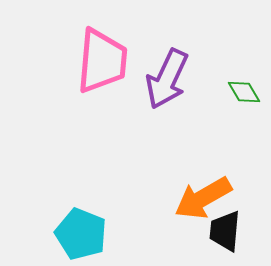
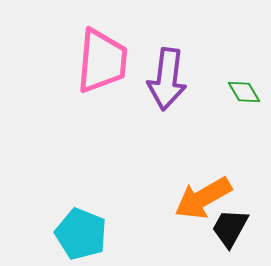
purple arrow: rotated 18 degrees counterclockwise
black trapezoid: moved 5 px right, 3 px up; rotated 24 degrees clockwise
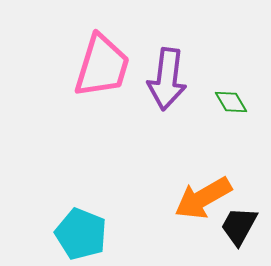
pink trapezoid: moved 5 px down; rotated 12 degrees clockwise
green diamond: moved 13 px left, 10 px down
black trapezoid: moved 9 px right, 2 px up
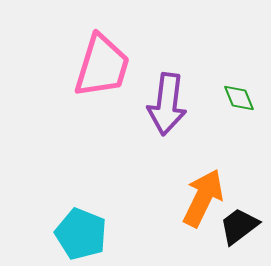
purple arrow: moved 25 px down
green diamond: moved 8 px right, 4 px up; rotated 8 degrees clockwise
orange arrow: rotated 146 degrees clockwise
black trapezoid: rotated 24 degrees clockwise
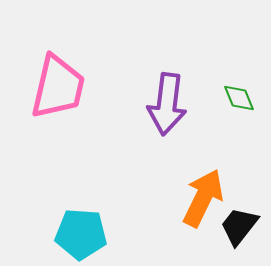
pink trapezoid: moved 44 px left, 21 px down; rotated 4 degrees counterclockwise
black trapezoid: rotated 15 degrees counterclockwise
cyan pentagon: rotated 18 degrees counterclockwise
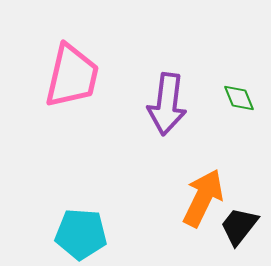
pink trapezoid: moved 14 px right, 11 px up
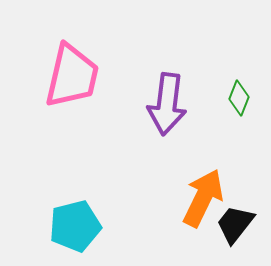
green diamond: rotated 44 degrees clockwise
black trapezoid: moved 4 px left, 2 px up
cyan pentagon: moved 6 px left, 8 px up; rotated 18 degrees counterclockwise
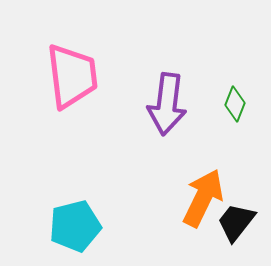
pink trapezoid: rotated 20 degrees counterclockwise
green diamond: moved 4 px left, 6 px down
black trapezoid: moved 1 px right, 2 px up
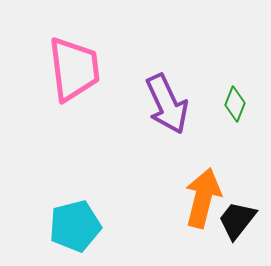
pink trapezoid: moved 2 px right, 7 px up
purple arrow: rotated 32 degrees counterclockwise
orange arrow: rotated 12 degrees counterclockwise
black trapezoid: moved 1 px right, 2 px up
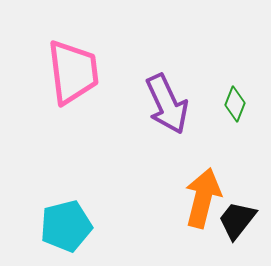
pink trapezoid: moved 1 px left, 3 px down
cyan pentagon: moved 9 px left
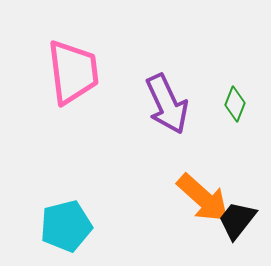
orange arrow: rotated 118 degrees clockwise
